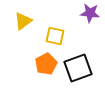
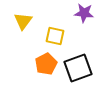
purple star: moved 6 px left
yellow triangle: rotated 18 degrees counterclockwise
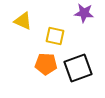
yellow triangle: rotated 42 degrees counterclockwise
orange pentagon: rotated 30 degrees clockwise
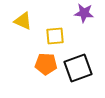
yellow square: rotated 18 degrees counterclockwise
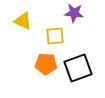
purple star: moved 10 px left
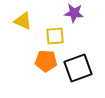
orange pentagon: moved 3 px up
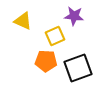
purple star: moved 3 px down
yellow square: rotated 18 degrees counterclockwise
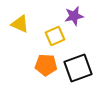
purple star: rotated 18 degrees counterclockwise
yellow triangle: moved 3 px left, 3 px down
orange pentagon: moved 4 px down
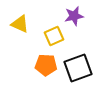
yellow square: moved 1 px left
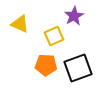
purple star: rotated 18 degrees counterclockwise
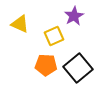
black square: rotated 20 degrees counterclockwise
